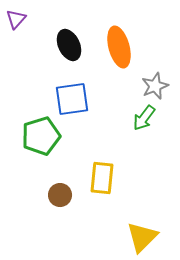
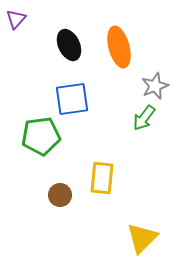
green pentagon: rotated 9 degrees clockwise
yellow triangle: moved 1 px down
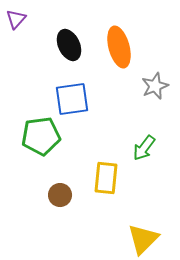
green arrow: moved 30 px down
yellow rectangle: moved 4 px right
yellow triangle: moved 1 px right, 1 px down
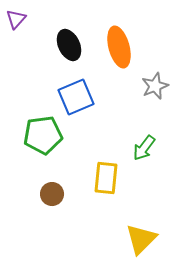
blue square: moved 4 px right, 2 px up; rotated 15 degrees counterclockwise
green pentagon: moved 2 px right, 1 px up
brown circle: moved 8 px left, 1 px up
yellow triangle: moved 2 px left
